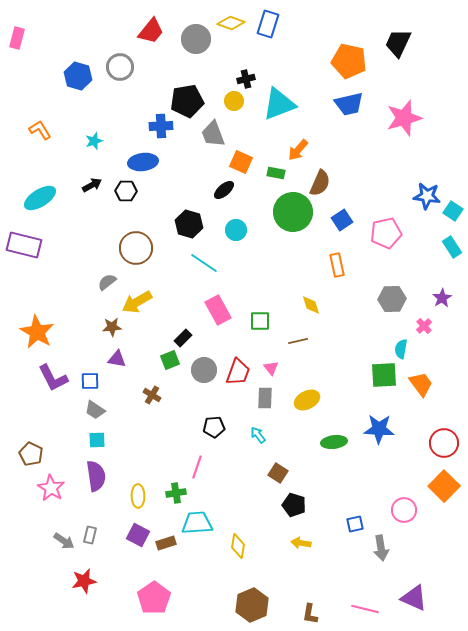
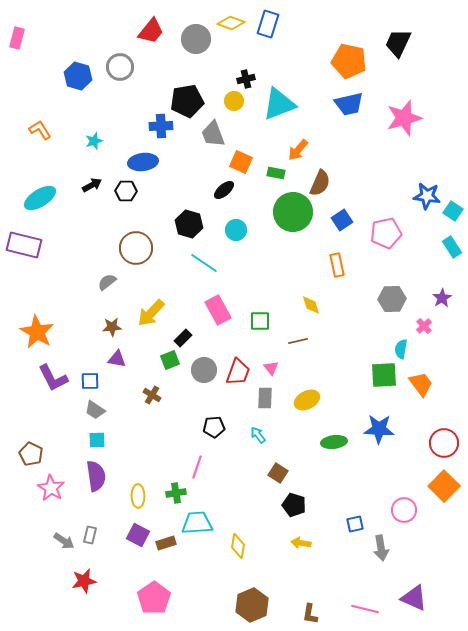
yellow arrow at (137, 302): moved 14 px right, 11 px down; rotated 16 degrees counterclockwise
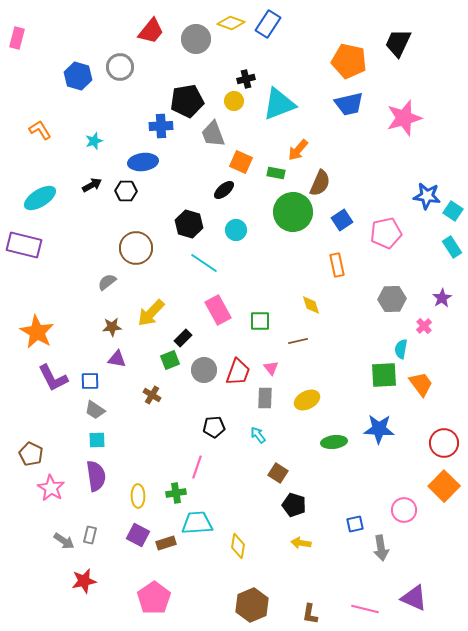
blue rectangle at (268, 24): rotated 16 degrees clockwise
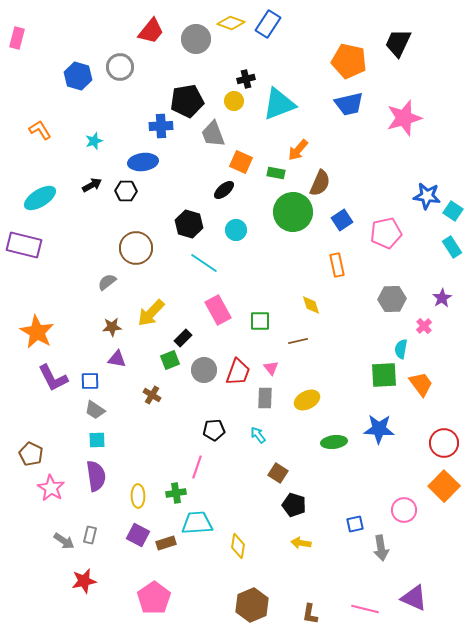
black pentagon at (214, 427): moved 3 px down
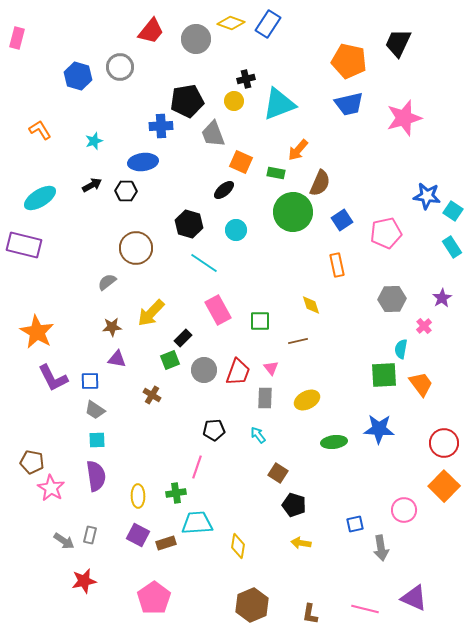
brown pentagon at (31, 454): moved 1 px right, 8 px down; rotated 15 degrees counterclockwise
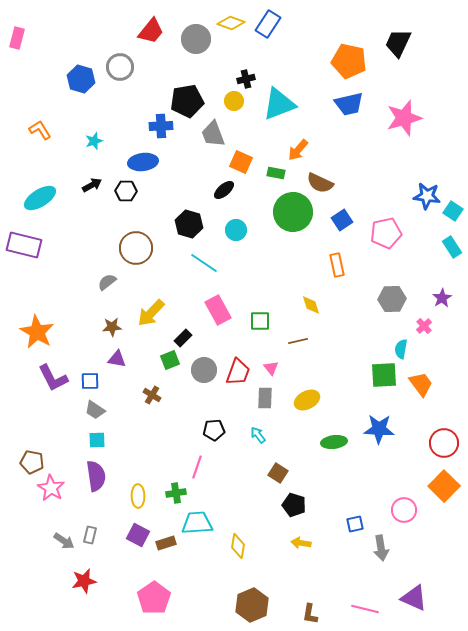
blue hexagon at (78, 76): moved 3 px right, 3 px down
brown semicircle at (320, 183): rotated 92 degrees clockwise
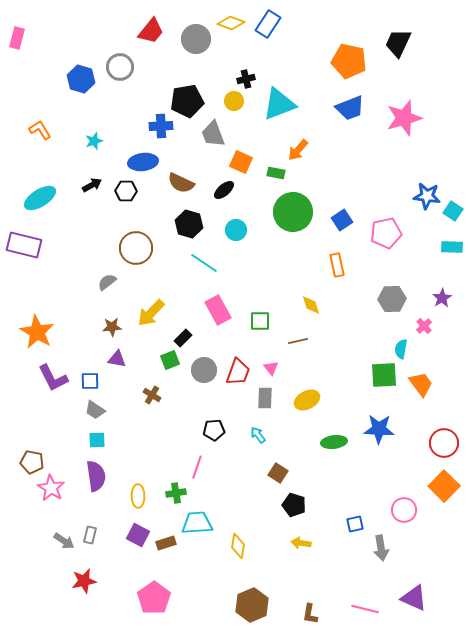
blue trapezoid at (349, 104): moved 1 px right, 4 px down; rotated 8 degrees counterclockwise
brown semicircle at (320, 183): moved 139 px left
cyan rectangle at (452, 247): rotated 55 degrees counterclockwise
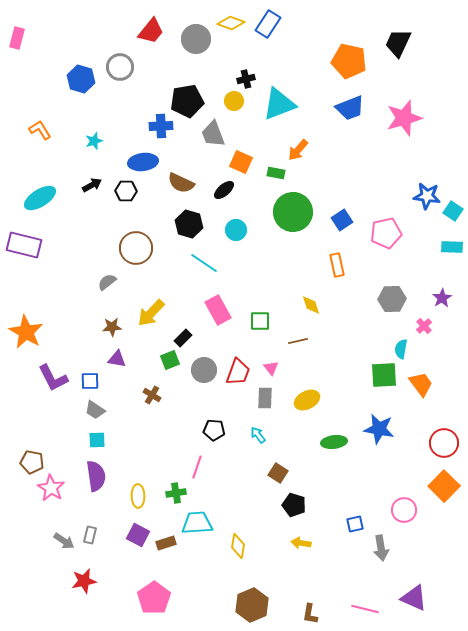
orange star at (37, 332): moved 11 px left
blue star at (379, 429): rotated 8 degrees clockwise
black pentagon at (214, 430): rotated 10 degrees clockwise
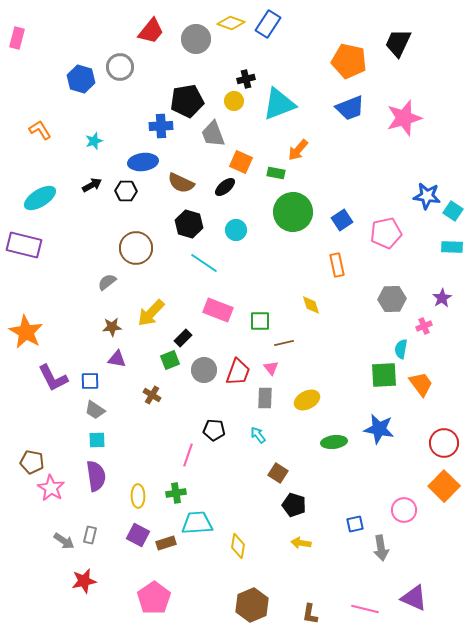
black ellipse at (224, 190): moved 1 px right, 3 px up
pink rectangle at (218, 310): rotated 40 degrees counterclockwise
pink cross at (424, 326): rotated 21 degrees clockwise
brown line at (298, 341): moved 14 px left, 2 px down
pink line at (197, 467): moved 9 px left, 12 px up
